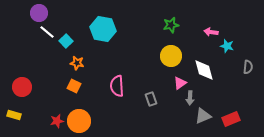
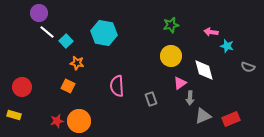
cyan hexagon: moved 1 px right, 4 px down
gray semicircle: rotated 104 degrees clockwise
orange square: moved 6 px left
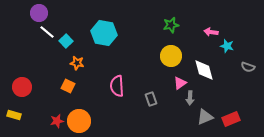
gray triangle: moved 2 px right, 1 px down
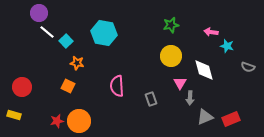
pink triangle: rotated 24 degrees counterclockwise
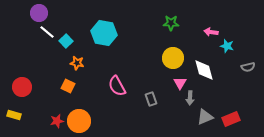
green star: moved 2 px up; rotated 14 degrees clockwise
yellow circle: moved 2 px right, 2 px down
gray semicircle: rotated 32 degrees counterclockwise
pink semicircle: rotated 25 degrees counterclockwise
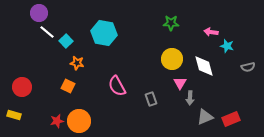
yellow circle: moved 1 px left, 1 px down
white diamond: moved 4 px up
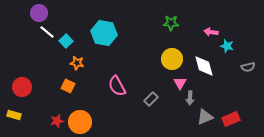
gray rectangle: rotated 64 degrees clockwise
orange circle: moved 1 px right, 1 px down
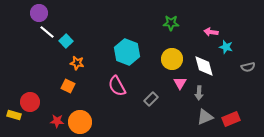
cyan hexagon: moved 23 px right, 19 px down; rotated 10 degrees clockwise
cyan star: moved 1 px left, 1 px down
red circle: moved 8 px right, 15 px down
gray arrow: moved 9 px right, 5 px up
red star: rotated 16 degrees clockwise
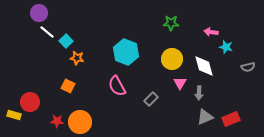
cyan hexagon: moved 1 px left
orange star: moved 5 px up
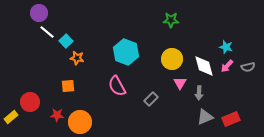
green star: moved 3 px up
pink arrow: moved 16 px right, 34 px down; rotated 56 degrees counterclockwise
orange square: rotated 32 degrees counterclockwise
yellow rectangle: moved 3 px left, 2 px down; rotated 56 degrees counterclockwise
red star: moved 6 px up
